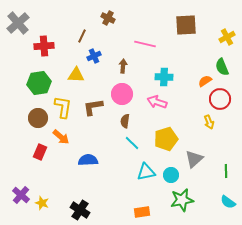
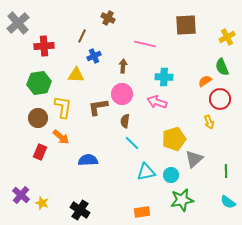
brown L-shape: moved 5 px right
yellow pentagon: moved 8 px right
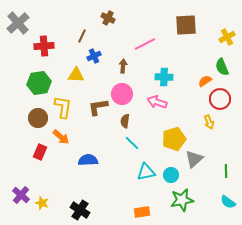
pink line: rotated 40 degrees counterclockwise
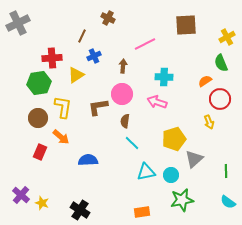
gray cross: rotated 15 degrees clockwise
red cross: moved 8 px right, 12 px down
green semicircle: moved 1 px left, 4 px up
yellow triangle: rotated 36 degrees counterclockwise
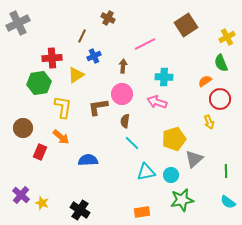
brown square: rotated 30 degrees counterclockwise
brown circle: moved 15 px left, 10 px down
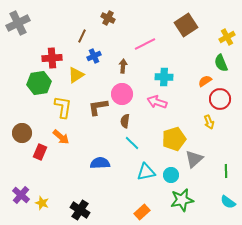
brown circle: moved 1 px left, 5 px down
blue semicircle: moved 12 px right, 3 px down
orange rectangle: rotated 35 degrees counterclockwise
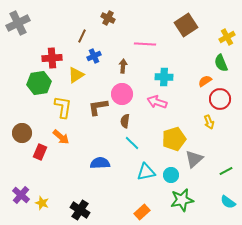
pink line: rotated 30 degrees clockwise
green line: rotated 64 degrees clockwise
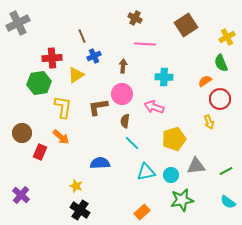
brown cross: moved 27 px right
brown line: rotated 48 degrees counterclockwise
pink arrow: moved 3 px left, 5 px down
gray triangle: moved 2 px right, 7 px down; rotated 36 degrees clockwise
yellow star: moved 34 px right, 17 px up
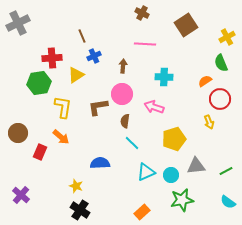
brown cross: moved 7 px right, 5 px up
brown circle: moved 4 px left
cyan triangle: rotated 12 degrees counterclockwise
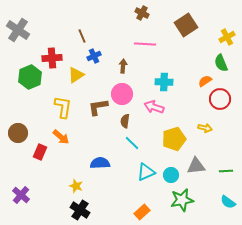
gray cross: moved 7 px down; rotated 30 degrees counterclockwise
cyan cross: moved 5 px down
green hexagon: moved 9 px left, 6 px up; rotated 15 degrees counterclockwise
yellow arrow: moved 4 px left, 6 px down; rotated 56 degrees counterclockwise
green line: rotated 24 degrees clockwise
